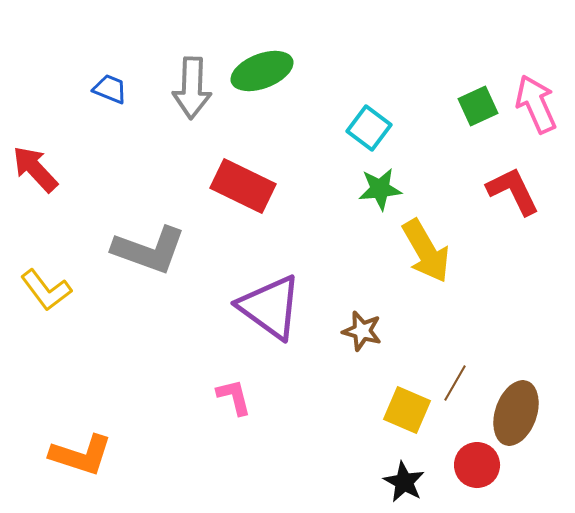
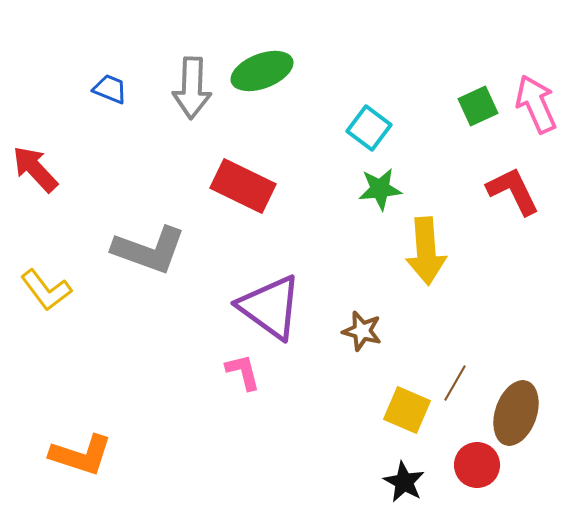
yellow arrow: rotated 26 degrees clockwise
pink L-shape: moved 9 px right, 25 px up
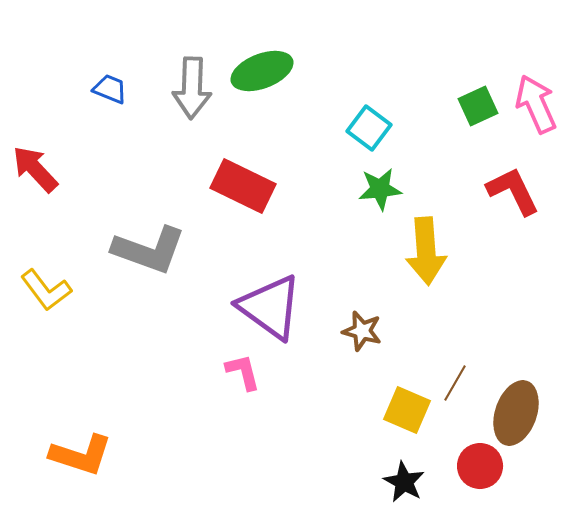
red circle: moved 3 px right, 1 px down
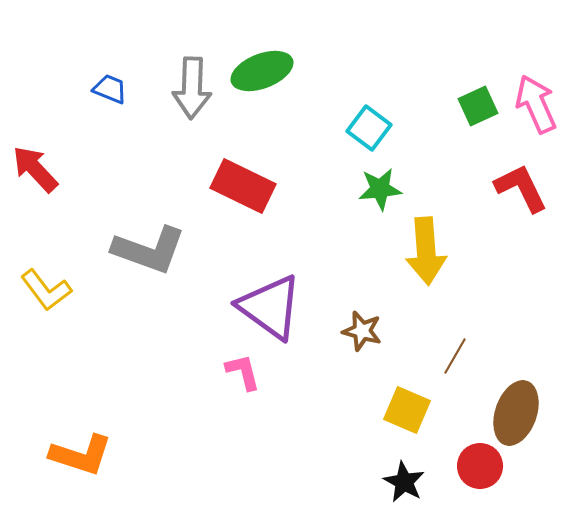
red L-shape: moved 8 px right, 3 px up
brown line: moved 27 px up
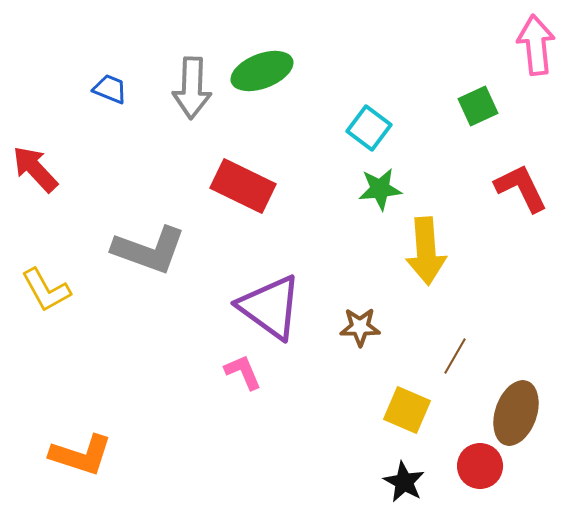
pink arrow: moved 59 px up; rotated 18 degrees clockwise
yellow L-shape: rotated 8 degrees clockwise
brown star: moved 2 px left, 4 px up; rotated 15 degrees counterclockwise
pink L-shape: rotated 9 degrees counterclockwise
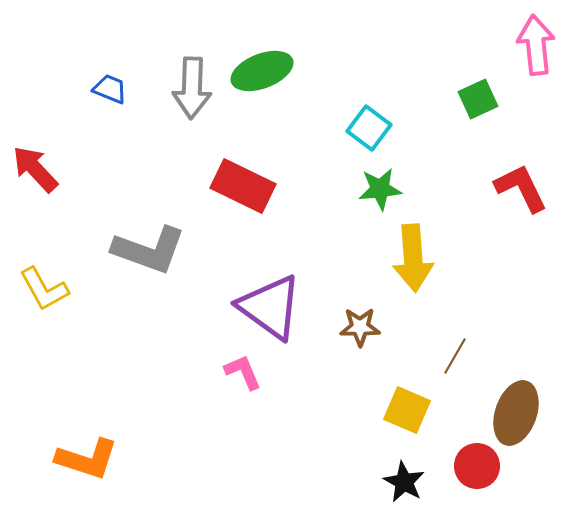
green square: moved 7 px up
yellow arrow: moved 13 px left, 7 px down
yellow L-shape: moved 2 px left, 1 px up
orange L-shape: moved 6 px right, 4 px down
red circle: moved 3 px left
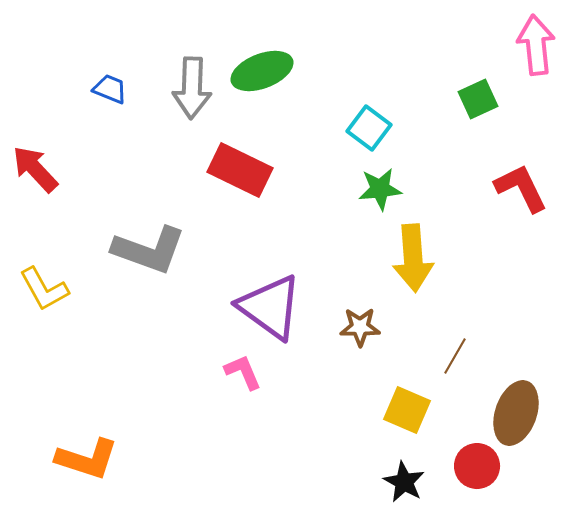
red rectangle: moved 3 px left, 16 px up
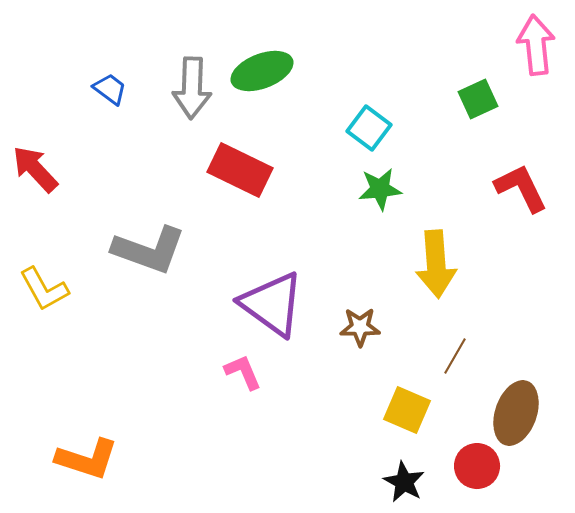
blue trapezoid: rotated 15 degrees clockwise
yellow arrow: moved 23 px right, 6 px down
purple triangle: moved 2 px right, 3 px up
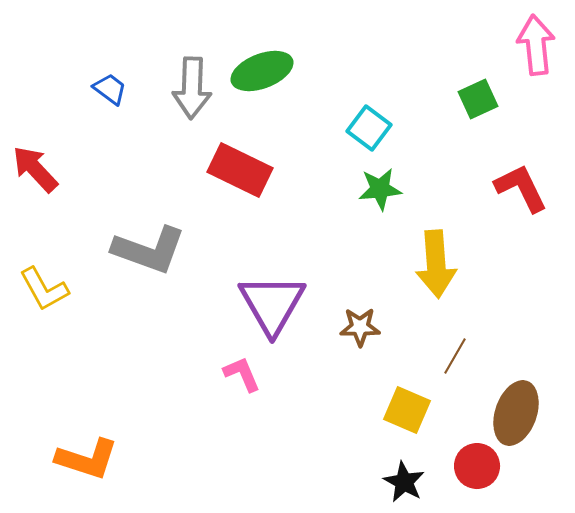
purple triangle: rotated 24 degrees clockwise
pink L-shape: moved 1 px left, 2 px down
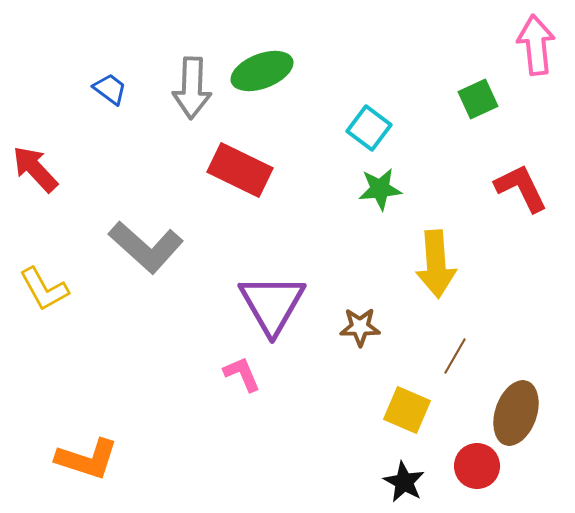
gray L-shape: moved 3 px left, 3 px up; rotated 22 degrees clockwise
